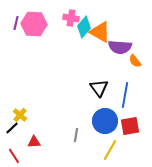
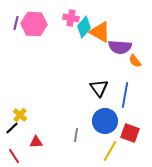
red square: moved 7 px down; rotated 30 degrees clockwise
red triangle: moved 2 px right
yellow line: moved 1 px down
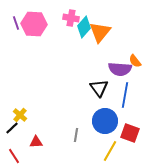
purple line: rotated 32 degrees counterclockwise
orange triangle: rotated 40 degrees clockwise
purple semicircle: moved 22 px down
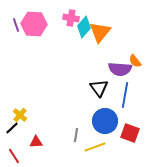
purple line: moved 2 px down
yellow line: moved 15 px left, 4 px up; rotated 40 degrees clockwise
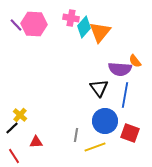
purple line: rotated 24 degrees counterclockwise
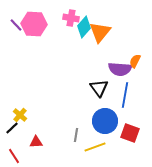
orange semicircle: rotated 64 degrees clockwise
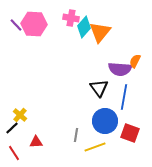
blue line: moved 1 px left, 2 px down
red line: moved 3 px up
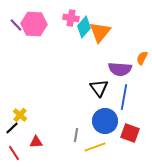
orange semicircle: moved 7 px right, 3 px up
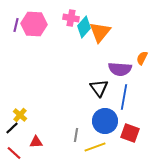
purple line: rotated 56 degrees clockwise
red line: rotated 14 degrees counterclockwise
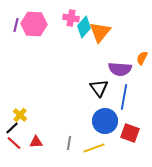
gray line: moved 7 px left, 8 px down
yellow line: moved 1 px left, 1 px down
red line: moved 10 px up
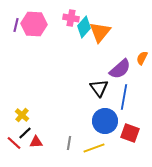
purple semicircle: rotated 45 degrees counterclockwise
yellow cross: moved 2 px right
black line: moved 13 px right, 5 px down
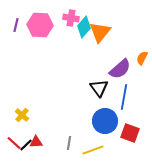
pink hexagon: moved 6 px right, 1 px down
black line: moved 1 px right, 12 px down
yellow line: moved 1 px left, 2 px down
